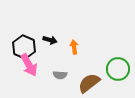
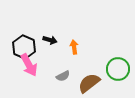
gray semicircle: moved 3 px right, 1 px down; rotated 32 degrees counterclockwise
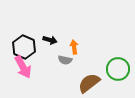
pink arrow: moved 6 px left, 2 px down
gray semicircle: moved 2 px right, 16 px up; rotated 40 degrees clockwise
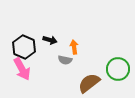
pink arrow: moved 1 px left, 2 px down
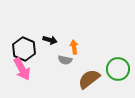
black hexagon: moved 2 px down
brown semicircle: moved 4 px up
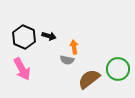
black arrow: moved 1 px left, 4 px up
black hexagon: moved 12 px up
gray semicircle: moved 2 px right
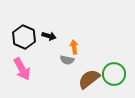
green circle: moved 4 px left, 5 px down
